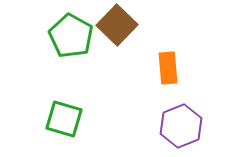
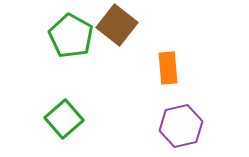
brown square: rotated 6 degrees counterclockwise
green square: rotated 33 degrees clockwise
purple hexagon: rotated 9 degrees clockwise
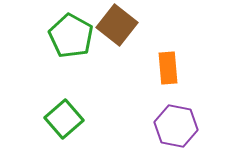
purple hexagon: moved 5 px left; rotated 24 degrees clockwise
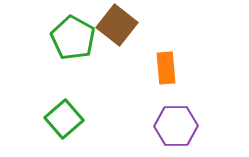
green pentagon: moved 2 px right, 2 px down
orange rectangle: moved 2 px left
purple hexagon: rotated 12 degrees counterclockwise
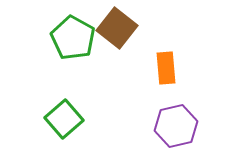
brown square: moved 3 px down
purple hexagon: rotated 12 degrees counterclockwise
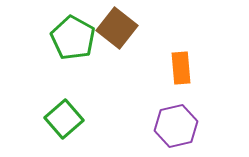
orange rectangle: moved 15 px right
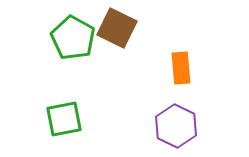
brown square: rotated 12 degrees counterclockwise
green square: rotated 30 degrees clockwise
purple hexagon: rotated 21 degrees counterclockwise
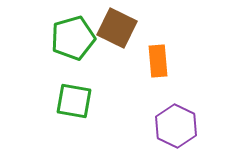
green pentagon: rotated 27 degrees clockwise
orange rectangle: moved 23 px left, 7 px up
green square: moved 10 px right, 18 px up; rotated 21 degrees clockwise
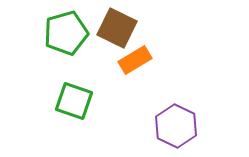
green pentagon: moved 7 px left, 5 px up
orange rectangle: moved 23 px left, 1 px up; rotated 64 degrees clockwise
green square: rotated 9 degrees clockwise
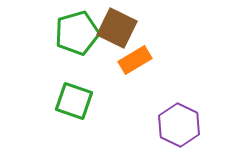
green pentagon: moved 11 px right
purple hexagon: moved 3 px right, 1 px up
